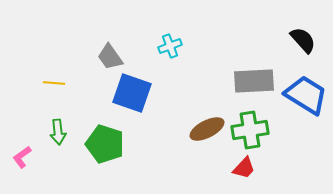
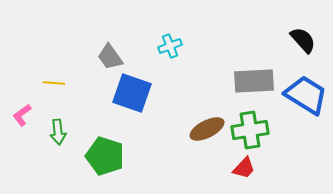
green pentagon: moved 12 px down
pink L-shape: moved 42 px up
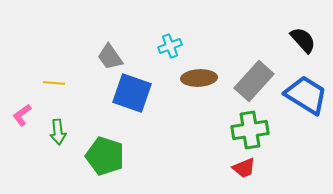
gray rectangle: rotated 45 degrees counterclockwise
brown ellipse: moved 8 px left, 51 px up; rotated 24 degrees clockwise
red trapezoid: rotated 25 degrees clockwise
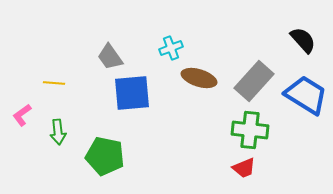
cyan cross: moved 1 px right, 2 px down
brown ellipse: rotated 20 degrees clockwise
blue square: rotated 24 degrees counterclockwise
green cross: rotated 15 degrees clockwise
green pentagon: rotated 6 degrees counterclockwise
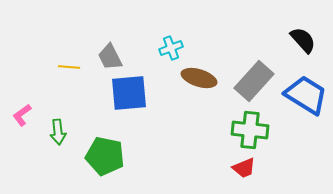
gray trapezoid: rotated 8 degrees clockwise
yellow line: moved 15 px right, 16 px up
blue square: moved 3 px left
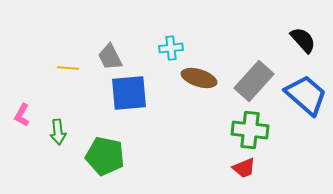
cyan cross: rotated 15 degrees clockwise
yellow line: moved 1 px left, 1 px down
blue trapezoid: rotated 9 degrees clockwise
pink L-shape: rotated 25 degrees counterclockwise
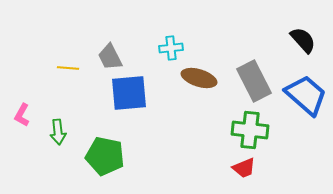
gray rectangle: rotated 69 degrees counterclockwise
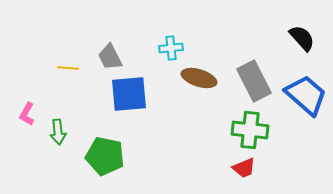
black semicircle: moved 1 px left, 2 px up
blue square: moved 1 px down
pink L-shape: moved 5 px right, 1 px up
